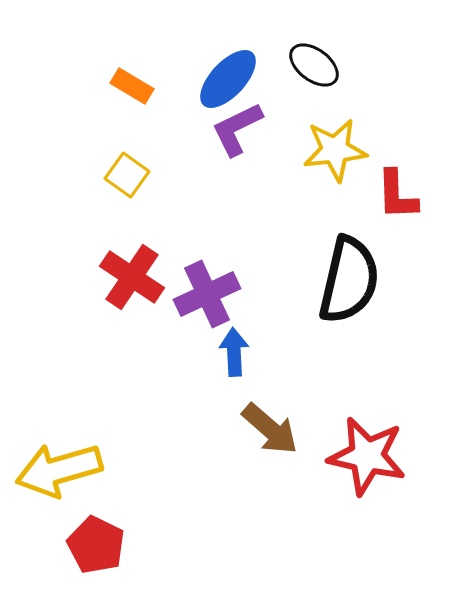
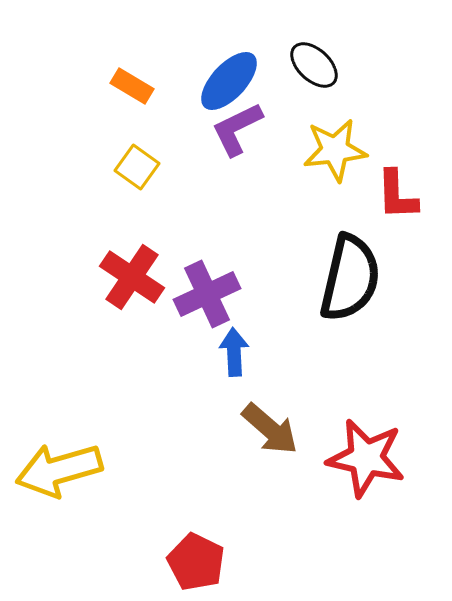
black ellipse: rotated 6 degrees clockwise
blue ellipse: moved 1 px right, 2 px down
yellow square: moved 10 px right, 8 px up
black semicircle: moved 1 px right, 2 px up
red star: moved 1 px left, 2 px down
red pentagon: moved 100 px right, 17 px down
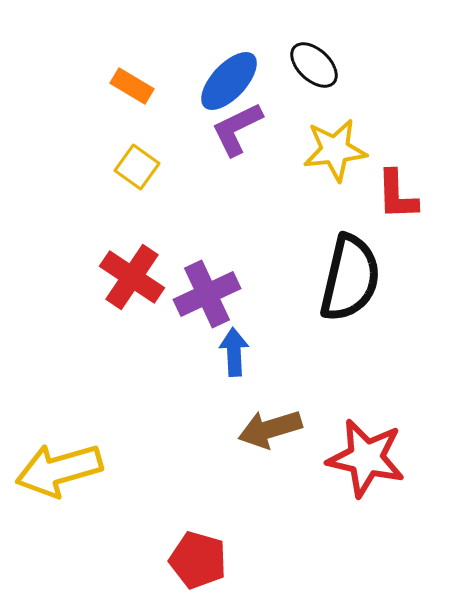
brown arrow: rotated 122 degrees clockwise
red pentagon: moved 2 px right, 2 px up; rotated 10 degrees counterclockwise
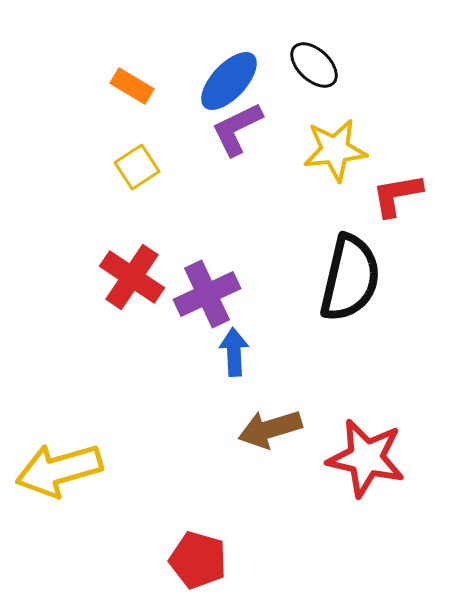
yellow square: rotated 21 degrees clockwise
red L-shape: rotated 82 degrees clockwise
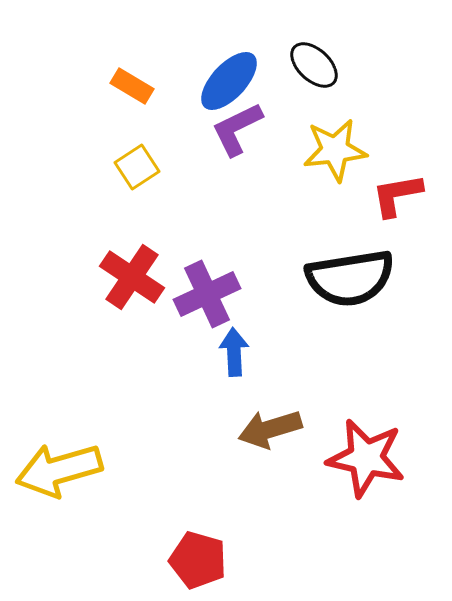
black semicircle: rotated 68 degrees clockwise
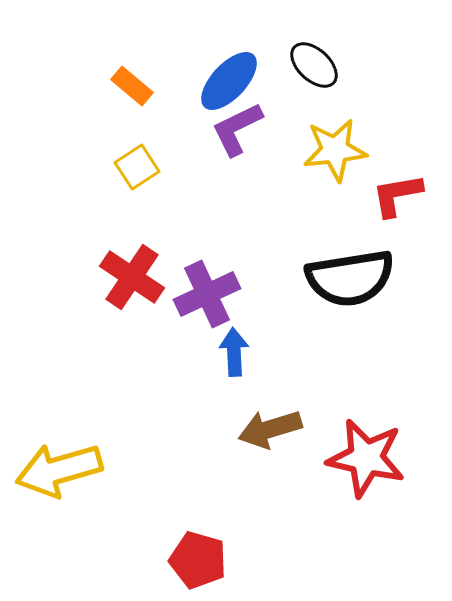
orange rectangle: rotated 9 degrees clockwise
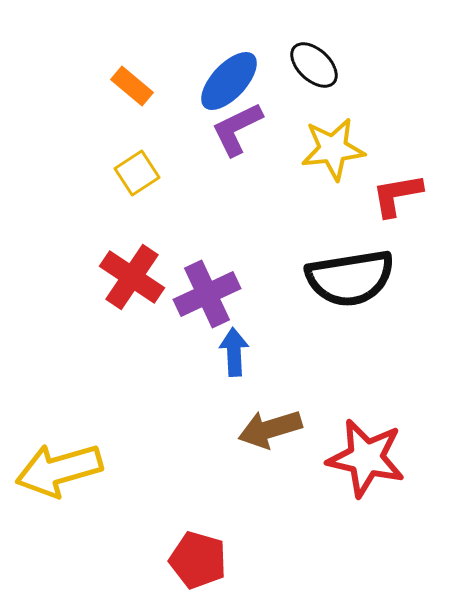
yellow star: moved 2 px left, 1 px up
yellow square: moved 6 px down
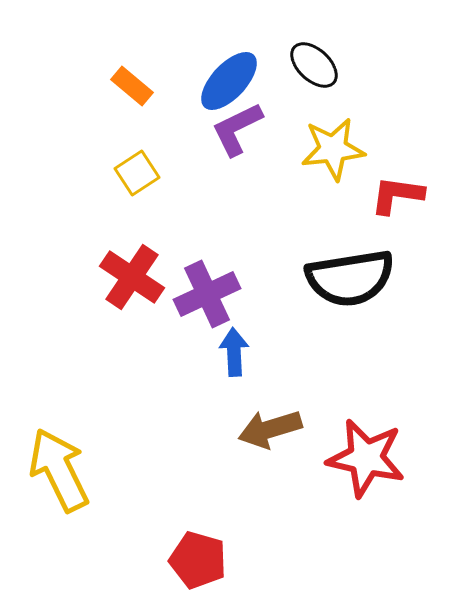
red L-shape: rotated 18 degrees clockwise
yellow arrow: rotated 80 degrees clockwise
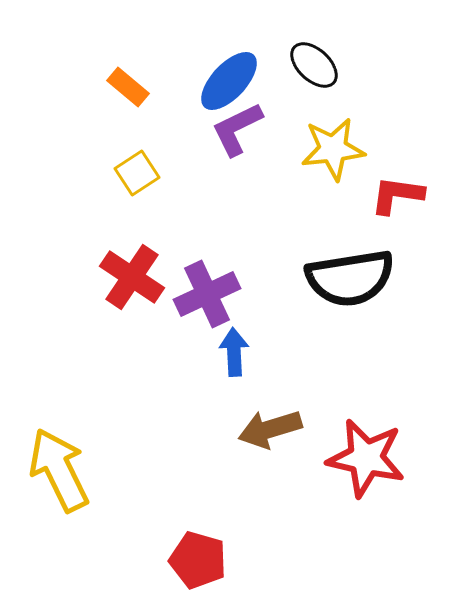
orange rectangle: moved 4 px left, 1 px down
